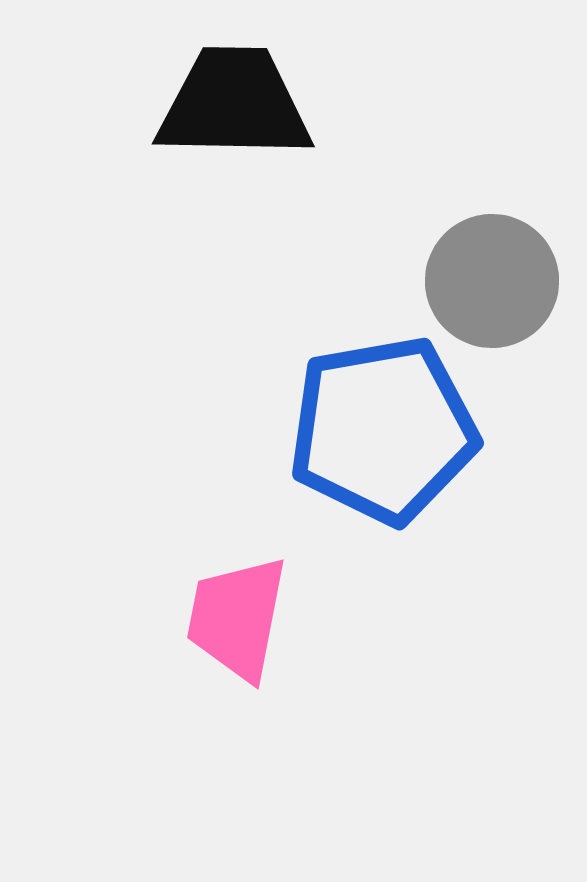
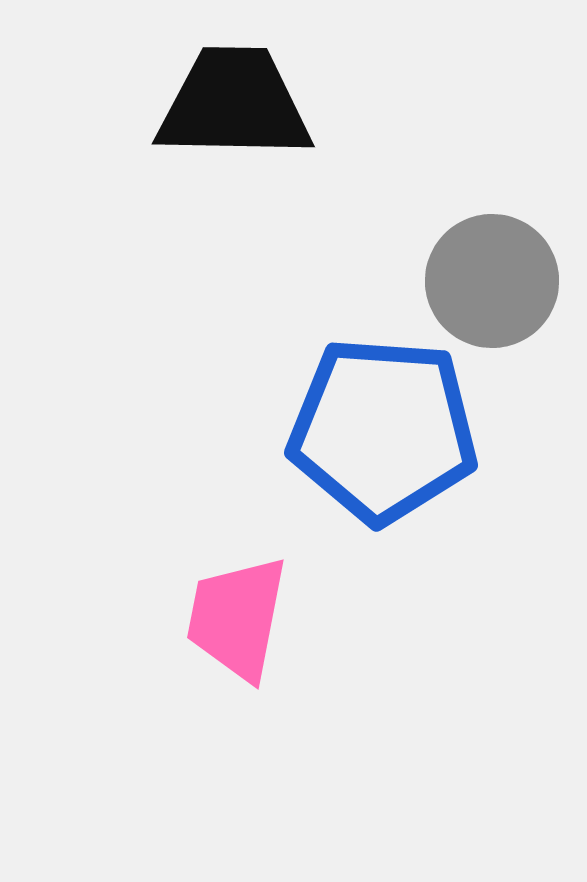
blue pentagon: rotated 14 degrees clockwise
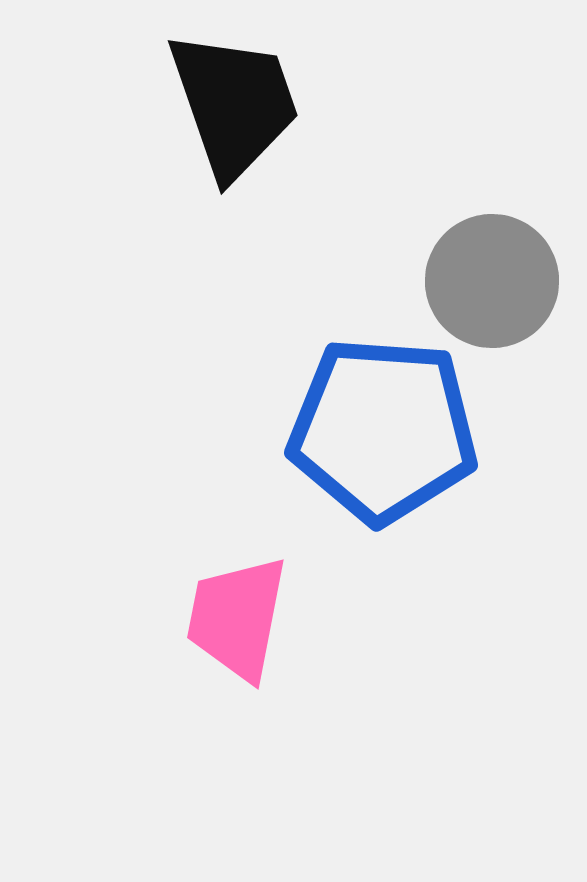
black trapezoid: rotated 70 degrees clockwise
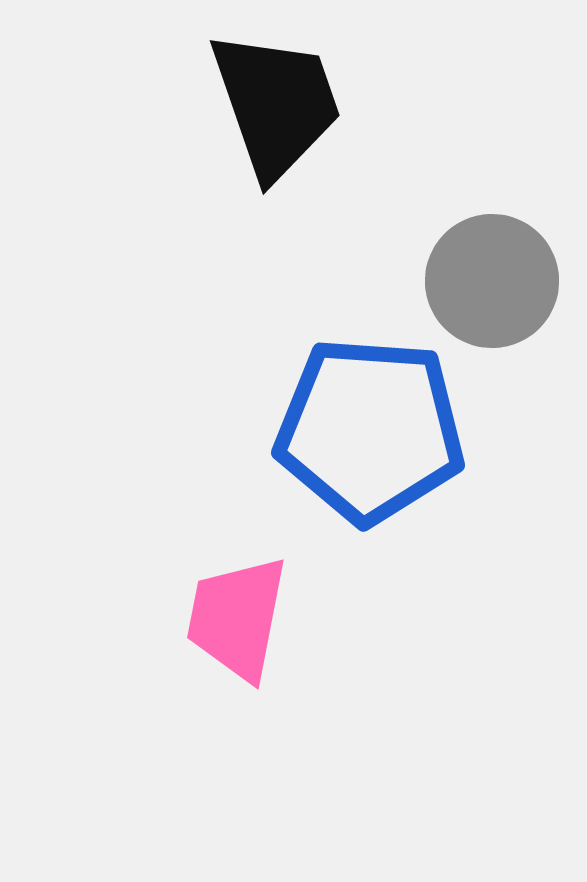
black trapezoid: moved 42 px right
blue pentagon: moved 13 px left
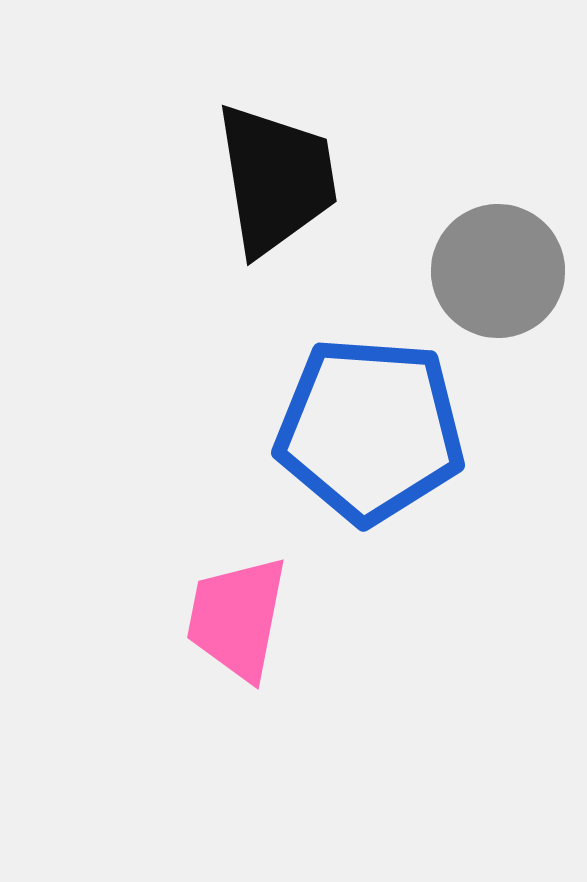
black trapezoid: moved 75 px down; rotated 10 degrees clockwise
gray circle: moved 6 px right, 10 px up
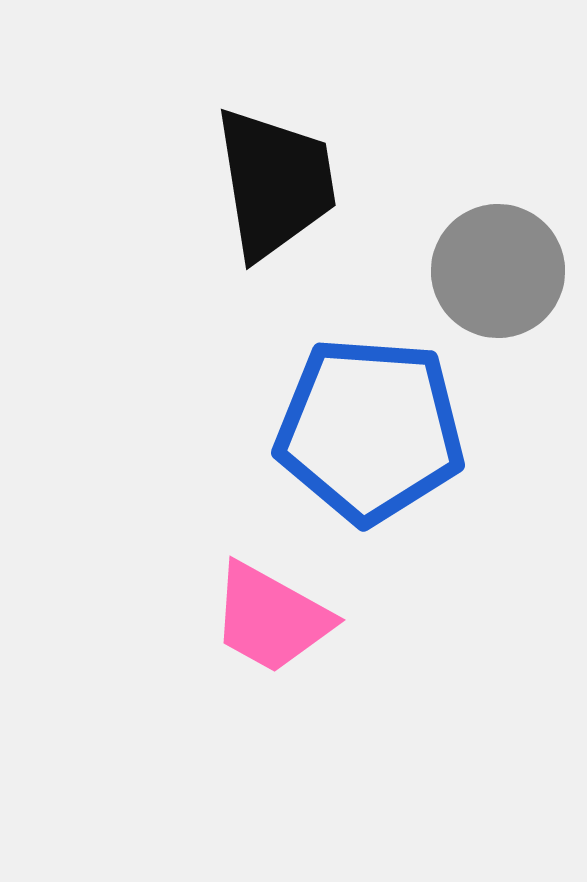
black trapezoid: moved 1 px left, 4 px down
pink trapezoid: moved 34 px right; rotated 72 degrees counterclockwise
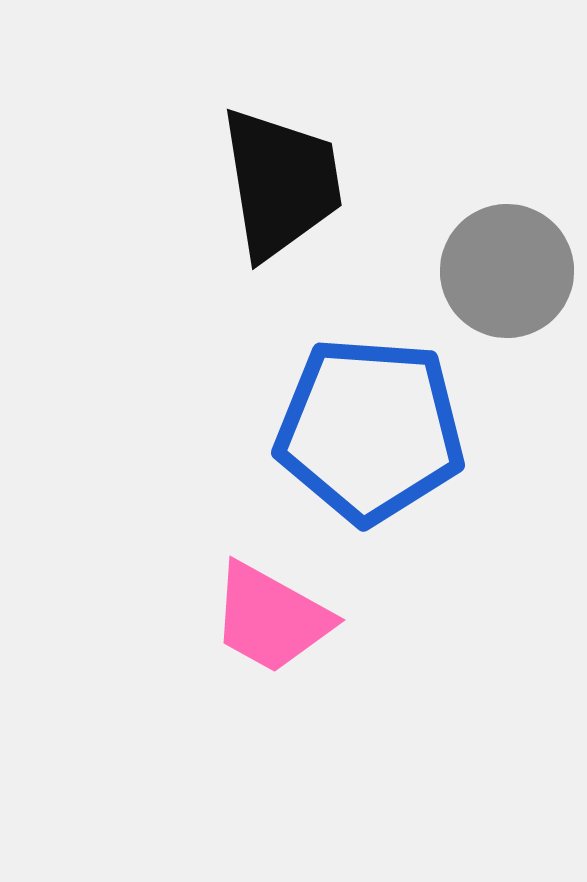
black trapezoid: moved 6 px right
gray circle: moved 9 px right
